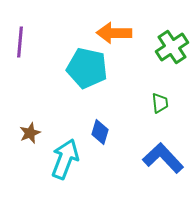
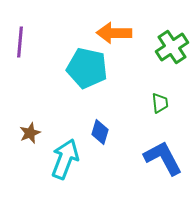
blue L-shape: rotated 15 degrees clockwise
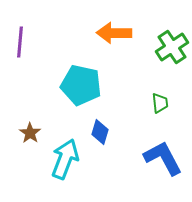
cyan pentagon: moved 6 px left, 17 px down
brown star: rotated 15 degrees counterclockwise
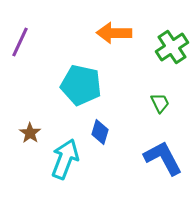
purple line: rotated 20 degrees clockwise
green trapezoid: rotated 20 degrees counterclockwise
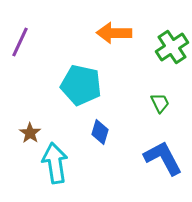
cyan arrow: moved 10 px left, 4 px down; rotated 30 degrees counterclockwise
